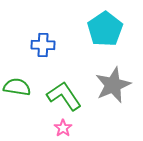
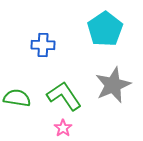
green semicircle: moved 11 px down
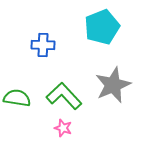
cyan pentagon: moved 3 px left, 2 px up; rotated 12 degrees clockwise
green L-shape: rotated 9 degrees counterclockwise
pink star: rotated 18 degrees counterclockwise
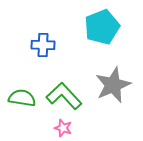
green semicircle: moved 5 px right
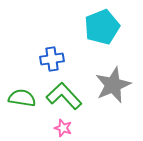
blue cross: moved 9 px right, 14 px down; rotated 10 degrees counterclockwise
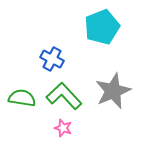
blue cross: rotated 35 degrees clockwise
gray star: moved 6 px down
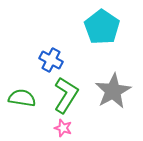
cyan pentagon: rotated 16 degrees counterclockwise
blue cross: moved 1 px left, 1 px down
gray star: rotated 6 degrees counterclockwise
green L-shape: moved 2 px right, 1 px up; rotated 75 degrees clockwise
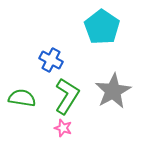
green L-shape: moved 1 px right, 1 px down
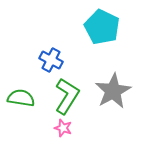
cyan pentagon: rotated 8 degrees counterclockwise
green semicircle: moved 1 px left
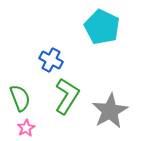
gray star: moved 3 px left, 20 px down
green semicircle: moved 1 px left; rotated 60 degrees clockwise
pink star: moved 37 px left; rotated 24 degrees clockwise
